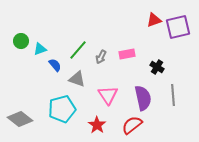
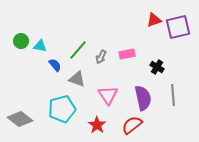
cyan triangle: moved 3 px up; rotated 32 degrees clockwise
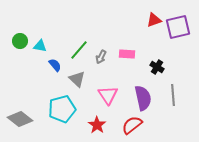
green circle: moved 1 px left
green line: moved 1 px right
pink rectangle: rotated 14 degrees clockwise
gray triangle: rotated 24 degrees clockwise
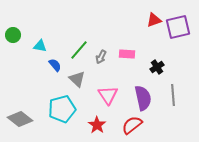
green circle: moved 7 px left, 6 px up
black cross: rotated 24 degrees clockwise
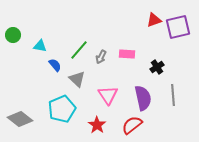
cyan pentagon: rotated 8 degrees counterclockwise
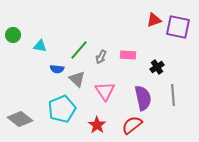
purple square: rotated 25 degrees clockwise
pink rectangle: moved 1 px right, 1 px down
blue semicircle: moved 2 px right, 4 px down; rotated 136 degrees clockwise
pink triangle: moved 3 px left, 4 px up
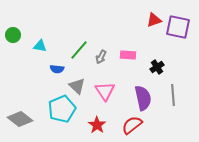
gray triangle: moved 7 px down
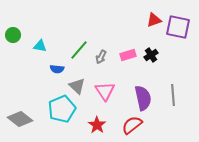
pink rectangle: rotated 21 degrees counterclockwise
black cross: moved 6 px left, 12 px up
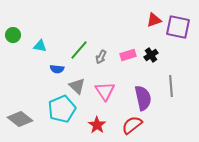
gray line: moved 2 px left, 9 px up
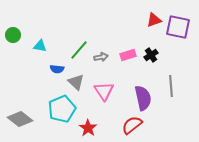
gray arrow: rotated 128 degrees counterclockwise
gray triangle: moved 1 px left, 4 px up
pink triangle: moved 1 px left
red star: moved 9 px left, 3 px down
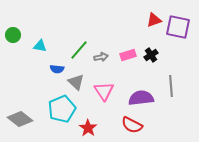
purple semicircle: moved 2 px left; rotated 85 degrees counterclockwise
red semicircle: rotated 115 degrees counterclockwise
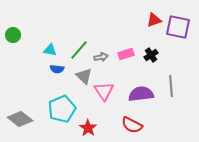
cyan triangle: moved 10 px right, 4 px down
pink rectangle: moved 2 px left, 1 px up
gray triangle: moved 8 px right, 6 px up
purple semicircle: moved 4 px up
